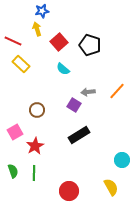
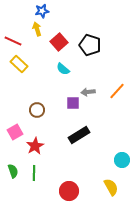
yellow rectangle: moved 2 px left
purple square: moved 1 px left, 2 px up; rotated 32 degrees counterclockwise
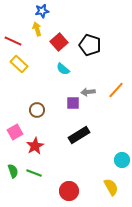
orange line: moved 1 px left, 1 px up
green line: rotated 70 degrees counterclockwise
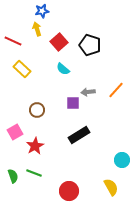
yellow rectangle: moved 3 px right, 5 px down
green semicircle: moved 5 px down
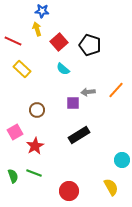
blue star: rotated 16 degrees clockwise
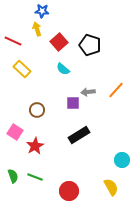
pink square: rotated 28 degrees counterclockwise
green line: moved 1 px right, 4 px down
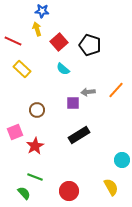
pink square: rotated 35 degrees clockwise
green semicircle: moved 11 px right, 17 px down; rotated 24 degrees counterclockwise
